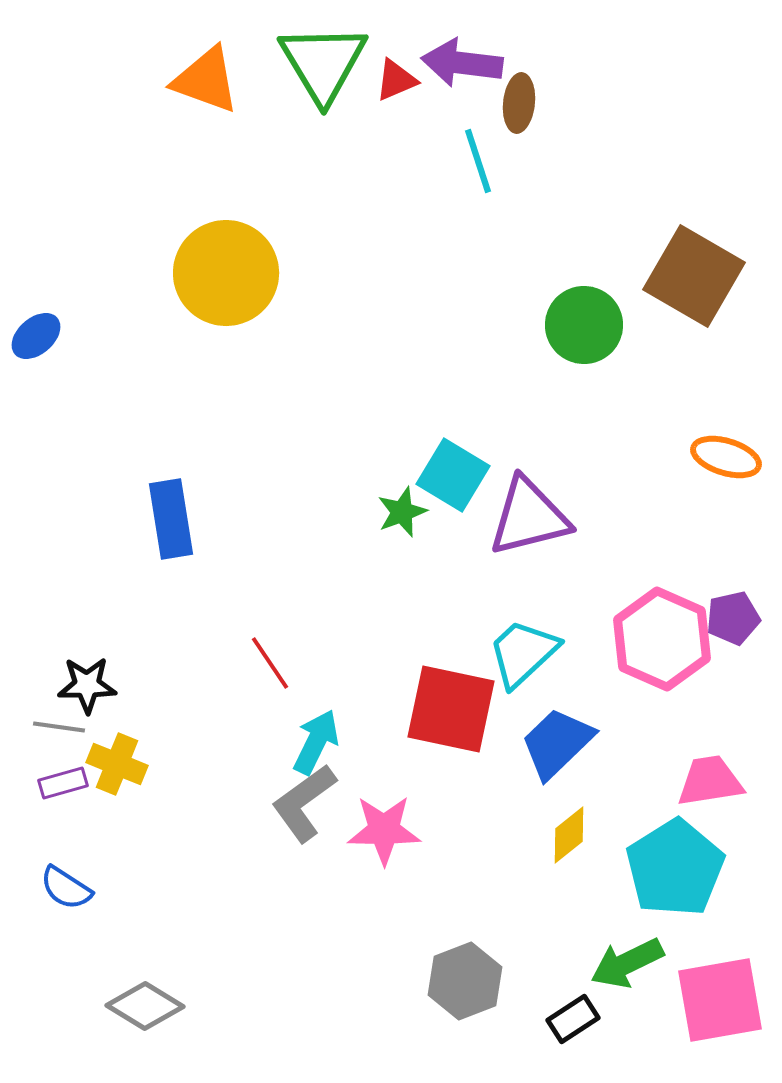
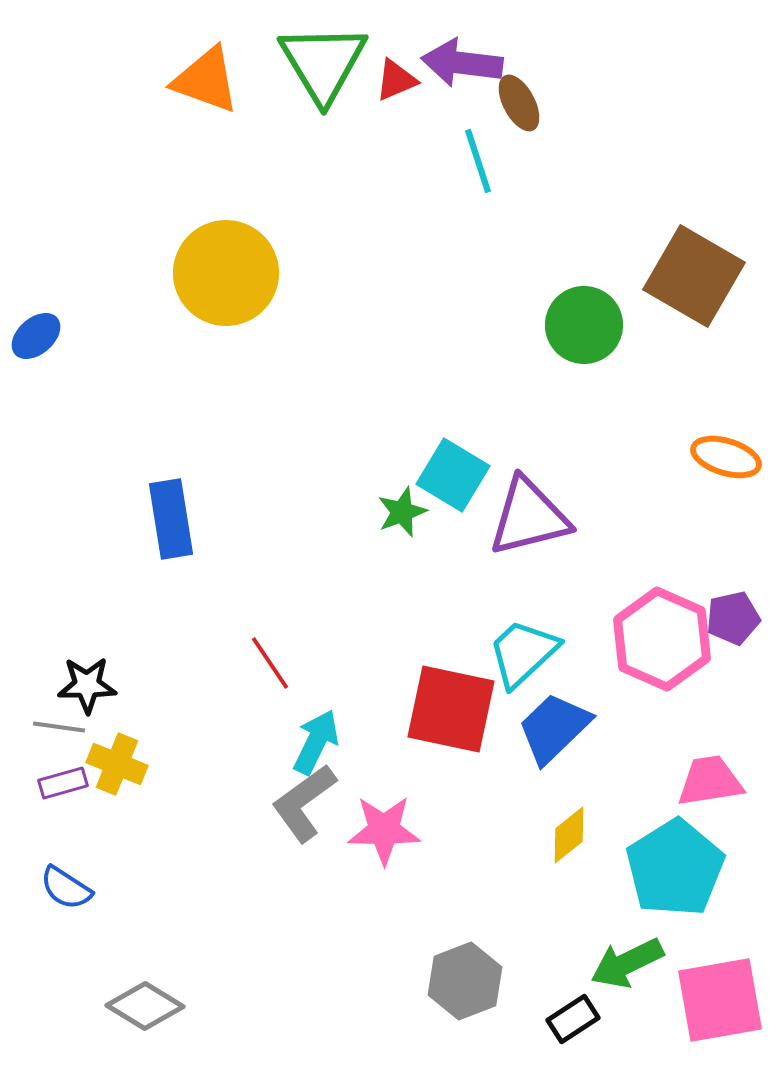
brown ellipse: rotated 34 degrees counterclockwise
blue trapezoid: moved 3 px left, 15 px up
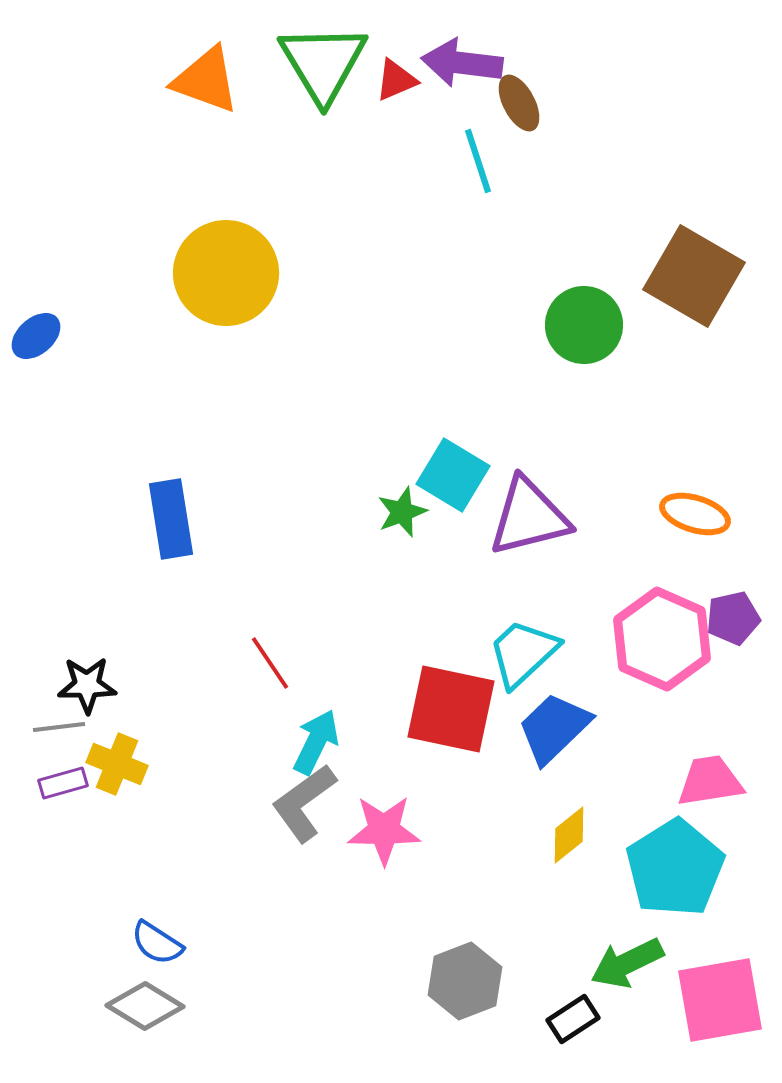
orange ellipse: moved 31 px left, 57 px down
gray line: rotated 15 degrees counterclockwise
blue semicircle: moved 91 px right, 55 px down
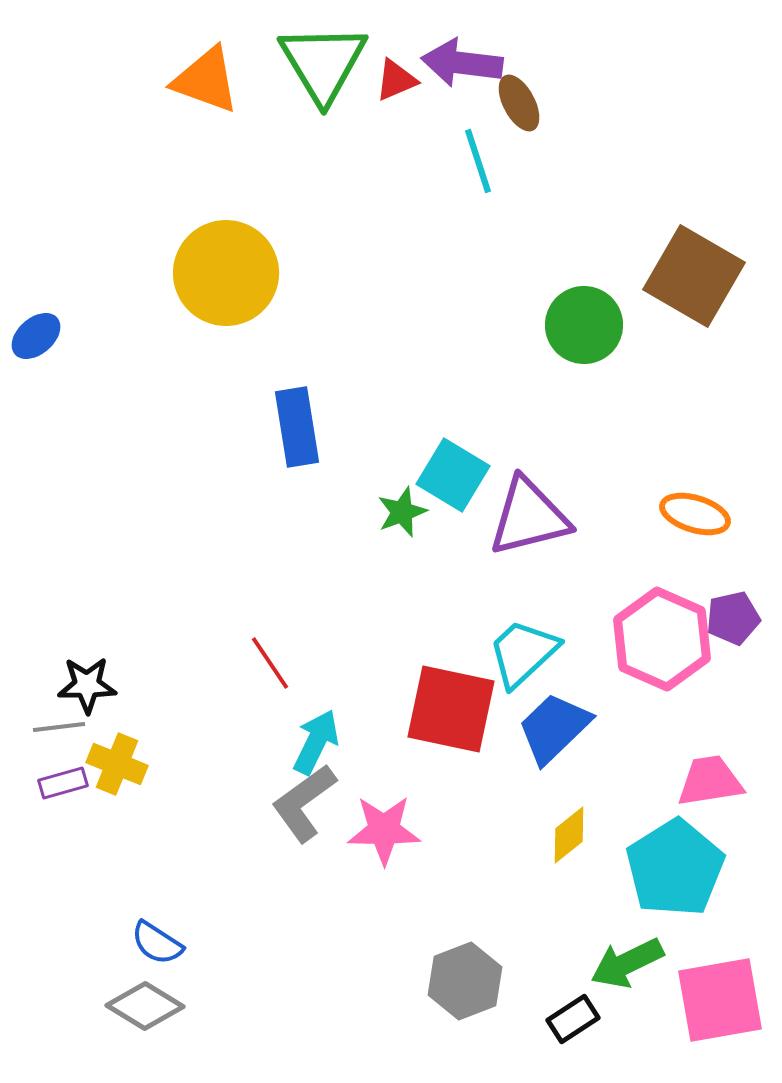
blue rectangle: moved 126 px right, 92 px up
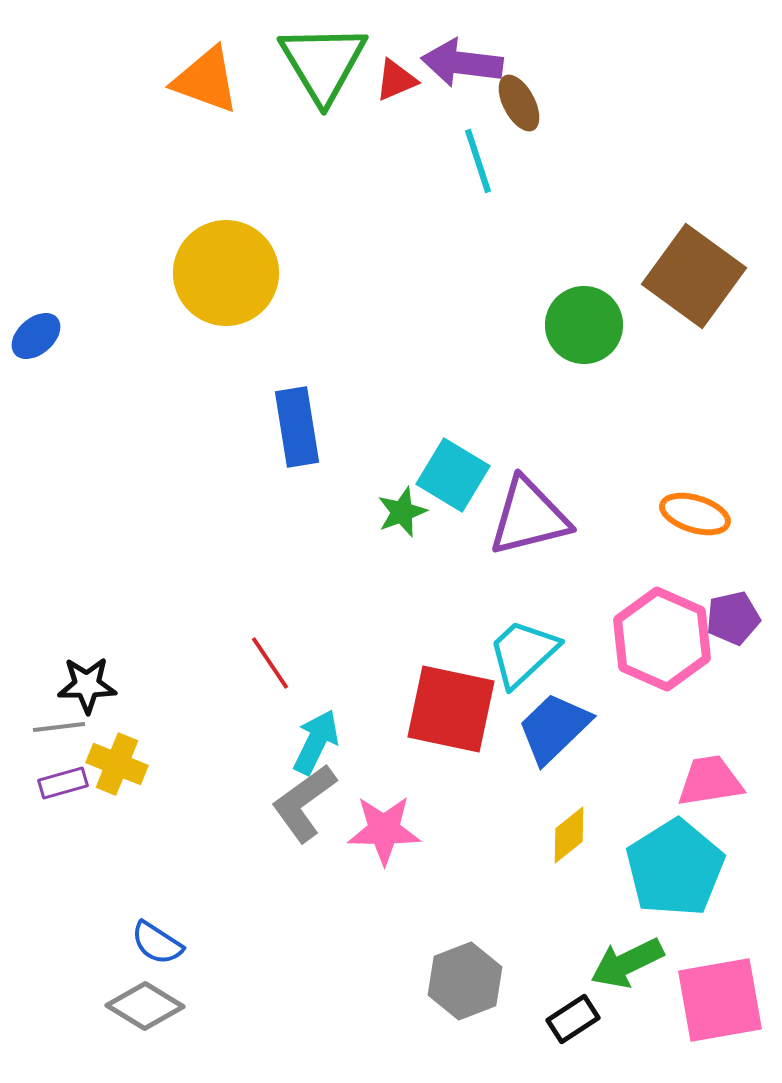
brown square: rotated 6 degrees clockwise
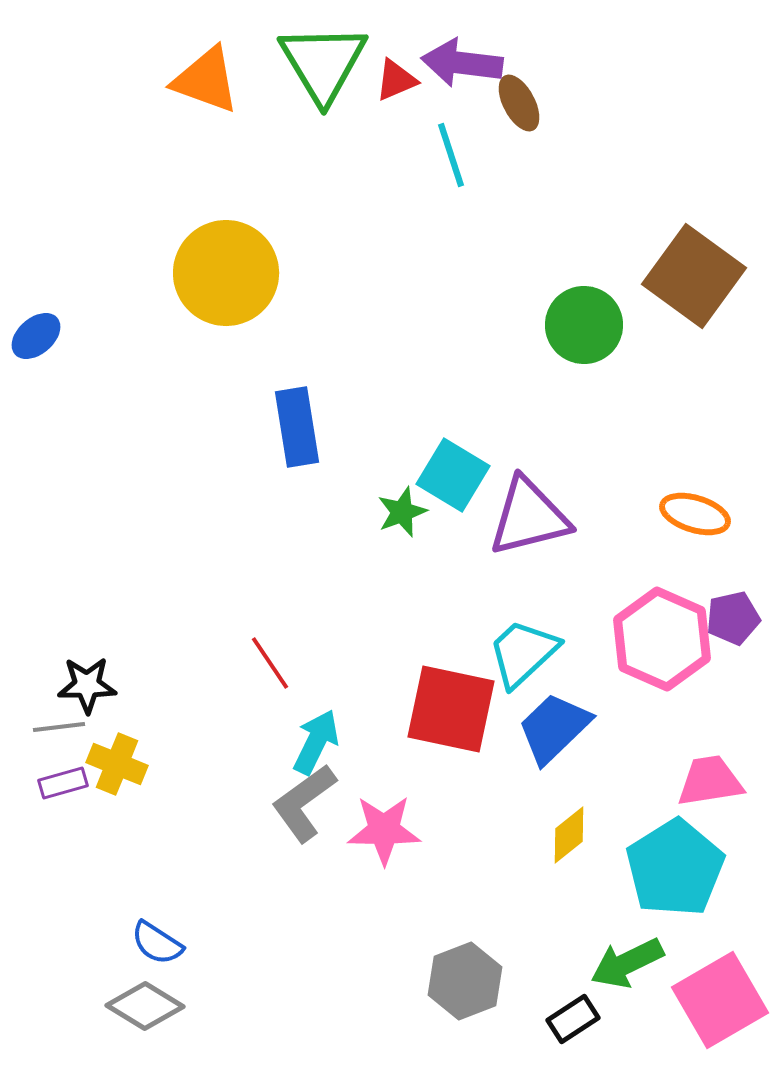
cyan line: moved 27 px left, 6 px up
pink square: rotated 20 degrees counterclockwise
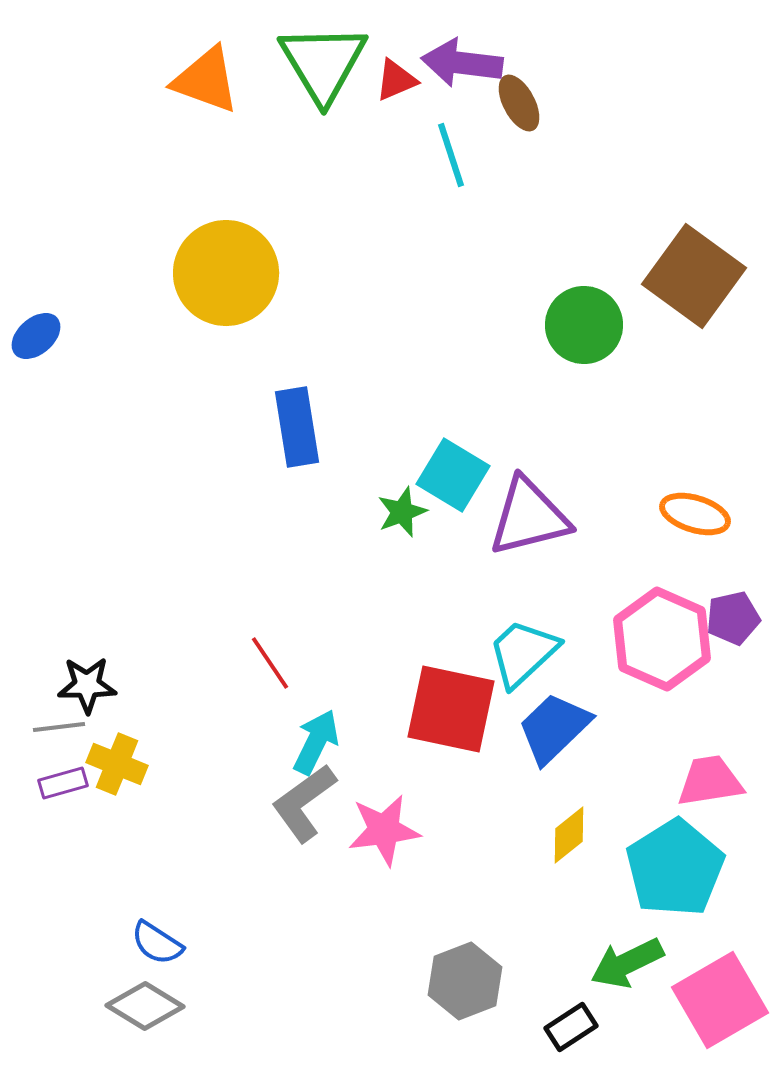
pink star: rotated 8 degrees counterclockwise
black rectangle: moved 2 px left, 8 px down
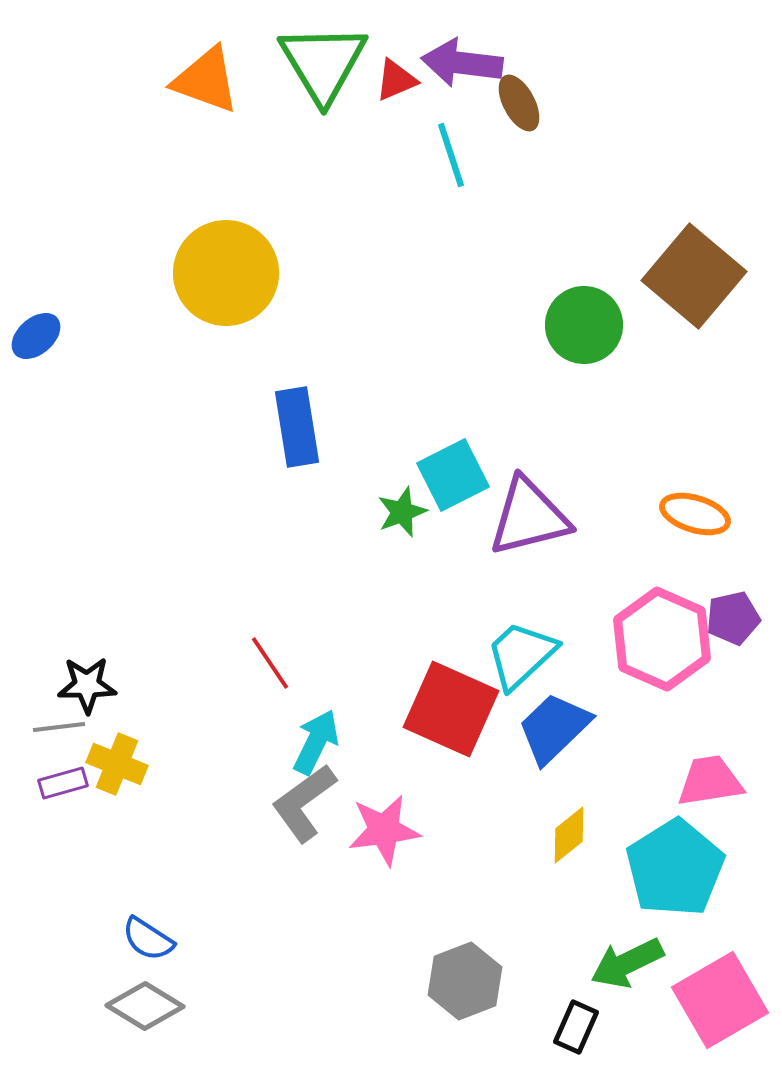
brown square: rotated 4 degrees clockwise
cyan square: rotated 32 degrees clockwise
cyan trapezoid: moved 2 px left, 2 px down
red square: rotated 12 degrees clockwise
blue semicircle: moved 9 px left, 4 px up
black rectangle: moved 5 px right; rotated 33 degrees counterclockwise
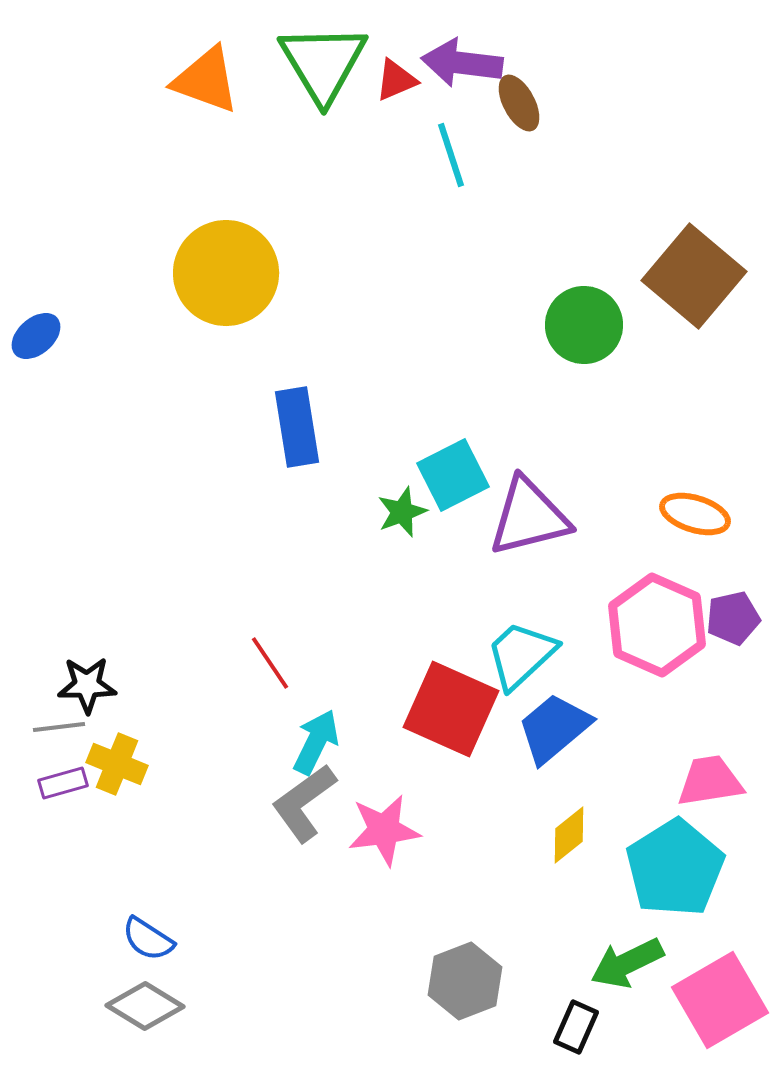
pink hexagon: moved 5 px left, 14 px up
blue trapezoid: rotated 4 degrees clockwise
